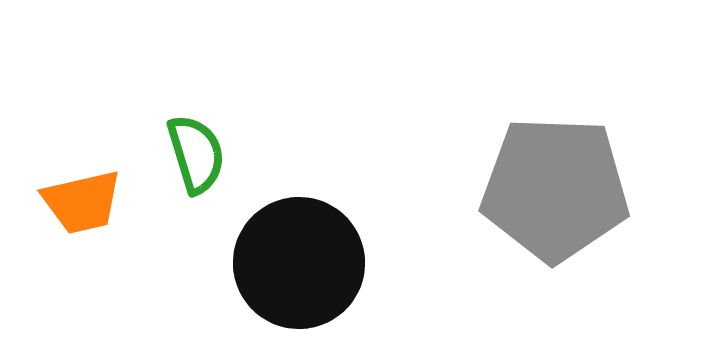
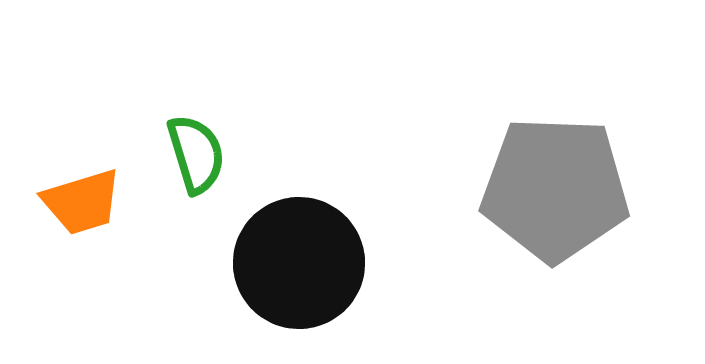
orange trapezoid: rotated 4 degrees counterclockwise
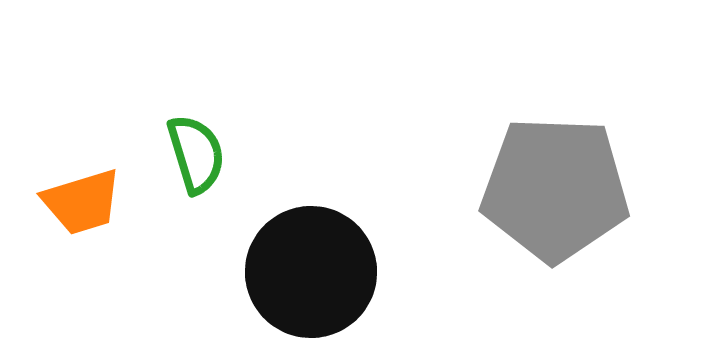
black circle: moved 12 px right, 9 px down
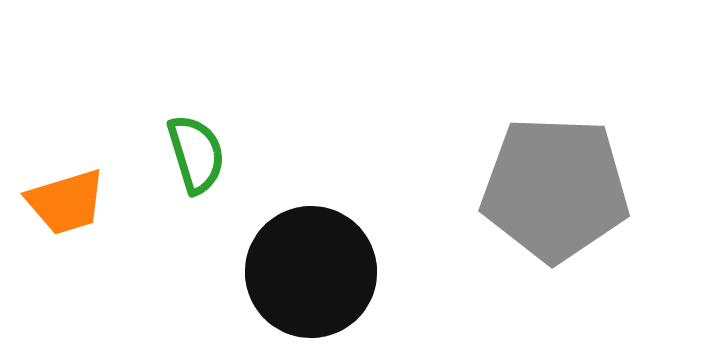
orange trapezoid: moved 16 px left
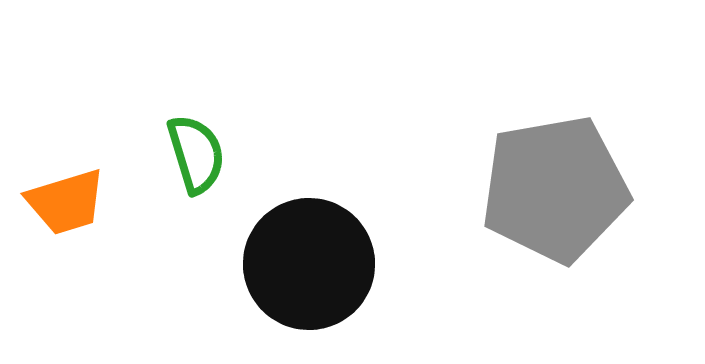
gray pentagon: rotated 12 degrees counterclockwise
black circle: moved 2 px left, 8 px up
